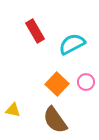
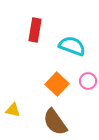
red rectangle: moved 1 px up; rotated 40 degrees clockwise
cyan semicircle: moved 2 px down; rotated 48 degrees clockwise
pink circle: moved 2 px right, 1 px up
brown semicircle: moved 2 px down
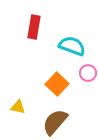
red rectangle: moved 1 px left, 3 px up
pink circle: moved 8 px up
yellow triangle: moved 5 px right, 3 px up
brown semicircle: rotated 76 degrees clockwise
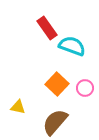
red rectangle: moved 13 px right, 1 px down; rotated 45 degrees counterclockwise
pink circle: moved 3 px left, 15 px down
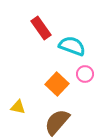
red rectangle: moved 6 px left
pink circle: moved 14 px up
brown semicircle: moved 2 px right
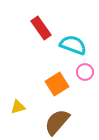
cyan semicircle: moved 1 px right, 1 px up
pink circle: moved 2 px up
orange square: rotated 15 degrees clockwise
yellow triangle: rotated 28 degrees counterclockwise
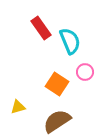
cyan semicircle: moved 3 px left, 4 px up; rotated 48 degrees clockwise
orange square: rotated 25 degrees counterclockwise
brown semicircle: moved 1 px up; rotated 16 degrees clockwise
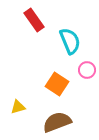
red rectangle: moved 7 px left, 8 px up
pink circle: moved 2 px right, 2 px up
brown semicircle: moved 1 px down; rotated 12 degrees clockwise
